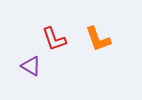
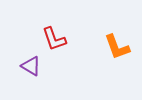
orange L-shape: moved 19 px right, 8 px down
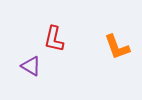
red L-shape: rotated 32 degrees clockwise
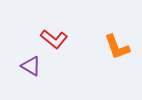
red L-shape: rotated 64 degrees counterclockwise
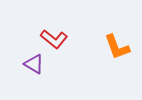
purple triangle: moved 3 px right, 2 px up
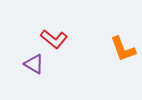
orange L-shape: moved 6 px right, 2 px down
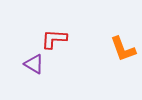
red L-shape: rotated 144 degrees clockwise
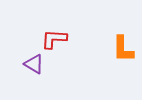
orange L-shape: rotated 20 degrees clockwise
